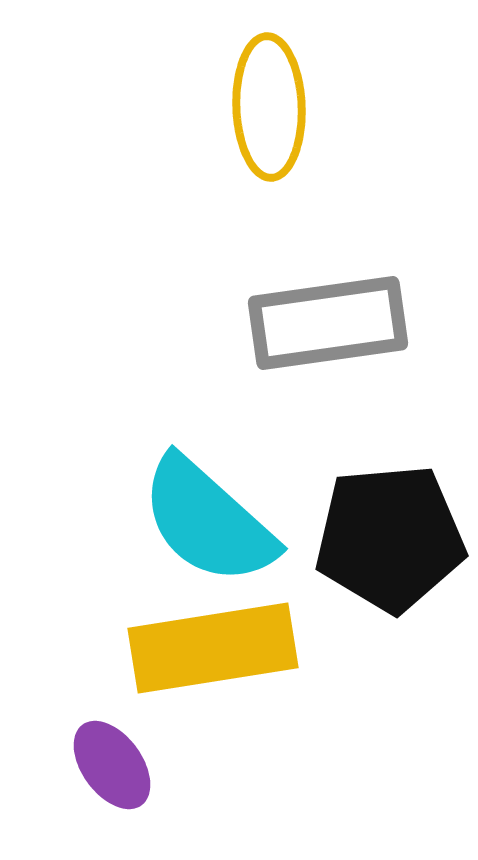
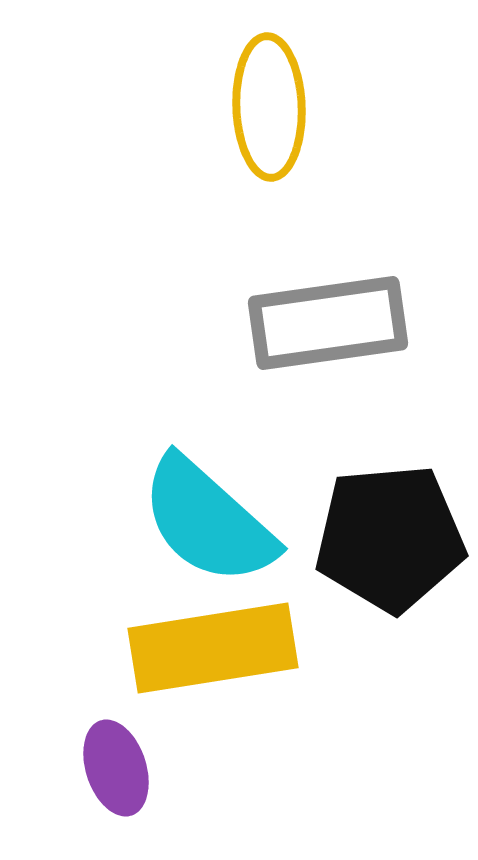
purple ellipse: moved 4 px right, 3 px down; rotated 18 degrees clockwise
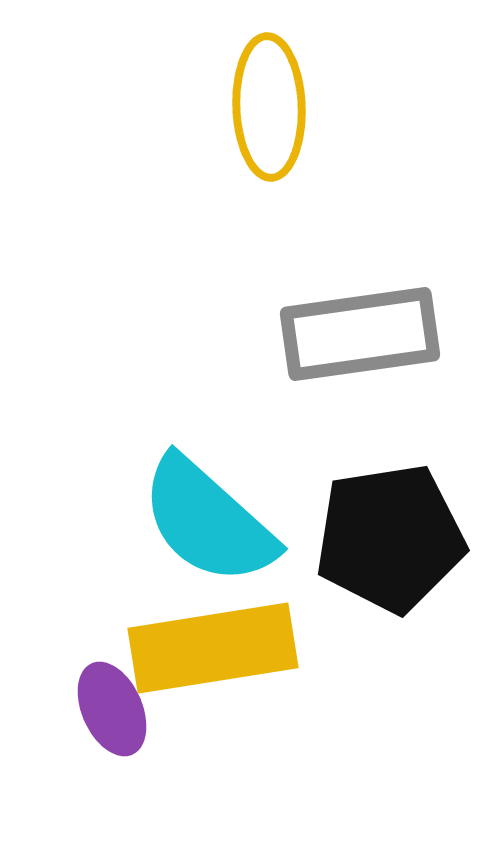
gray rectangle: moved 32 px right, 11 px down
black pentagon: rotated 4 degrees counterclockwise
purple ellipse: moved 4 px left, 59 px up; rotated 6 degrees counterclockwise
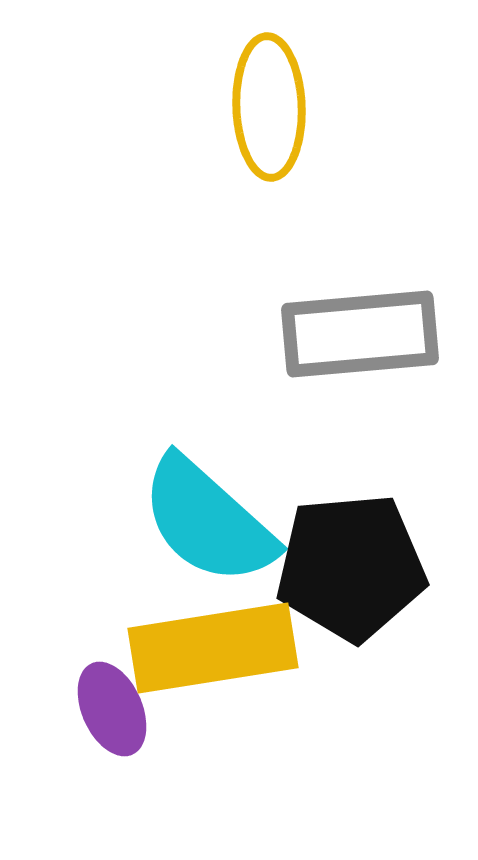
gray rectangle: rotated 3 degrees clockwise
black pentagon: moved 39 px left, 29 px down; rotated 4 degrees clockwise
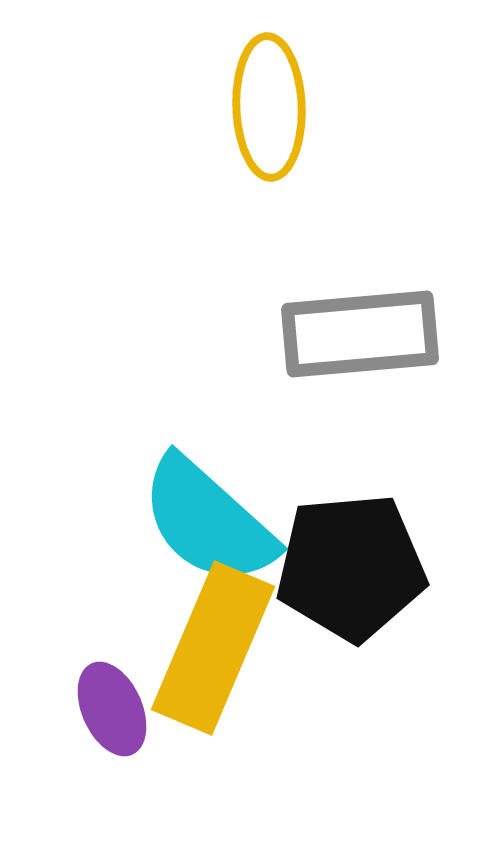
yellow rectangle: rotated 58 degrees counterclockwise
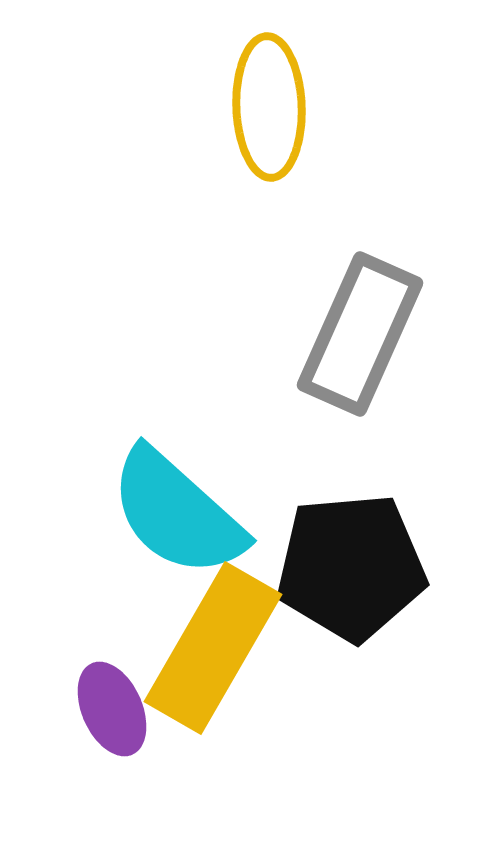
gray rectangle: rotated 61 degrees counterclockwise
cyan semicircle: moved 31 px left, 8 px up
yellow rectangle: rotated 7 degrees clockwise
